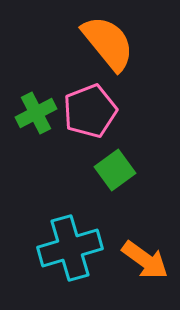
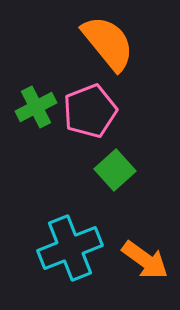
green cross: moved 6 px up
green square: rotated 6 degrees counterclockwise
cyan cross: rotated 6 degrees counterclockwise
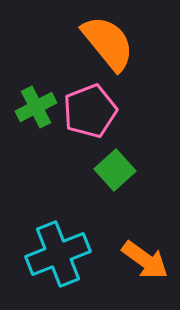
cyan cross: moved 12 px left, 6 px down
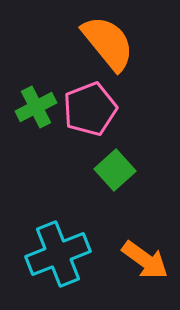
pink pentagon: moved 2 px up
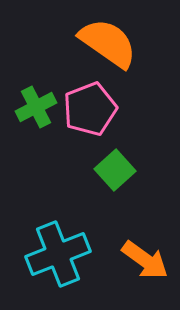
orange semicircle: rotated 16 degrees counterclockwise
